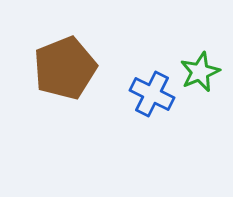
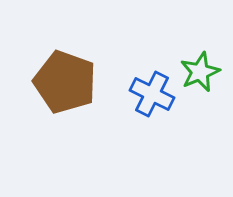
brown pentagon: moved 14 px down; rotated 30 degrees counterclockwise
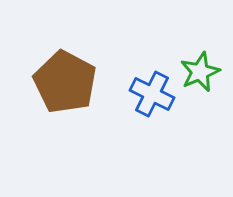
brown pentagon: rotated 8 degrees clockwise
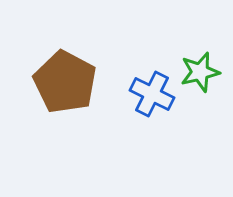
green star: rotated 9 degrees clockwise
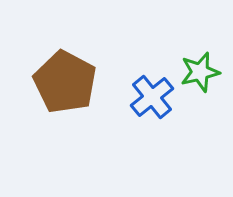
blue cross: moved 3 px down; rotated 24 degrees clockwise
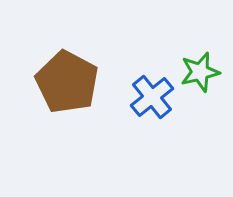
brown pentagon: moved 2 px right
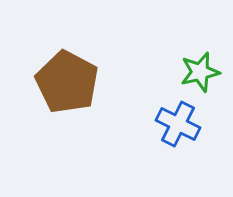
blue cross: moved 26 px right, 27 px down; rotated 24 degrees counterclockwise
